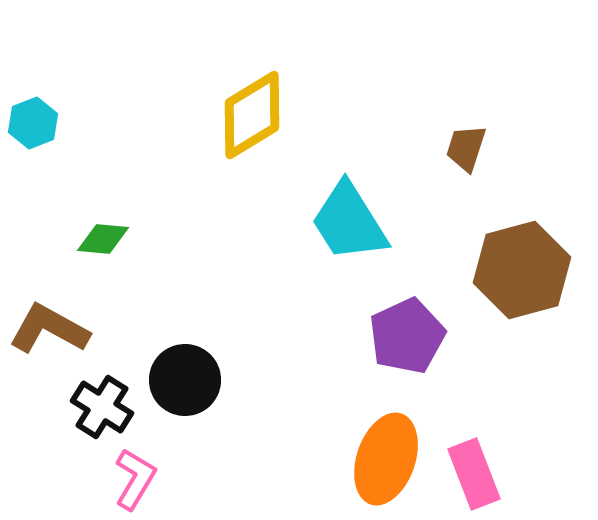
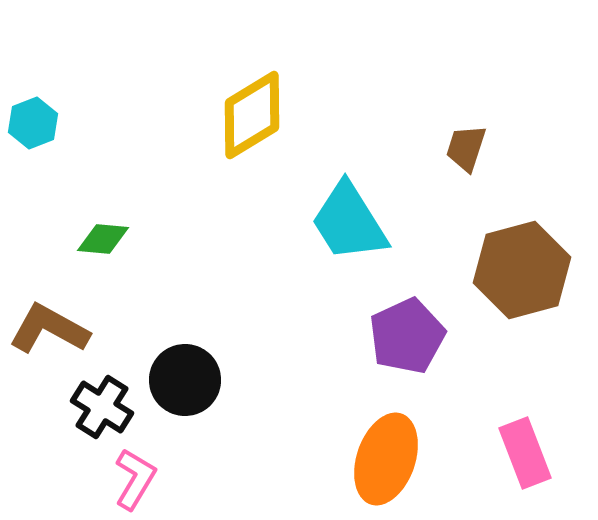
pink rectangle: moved 51 px right, 21 px up
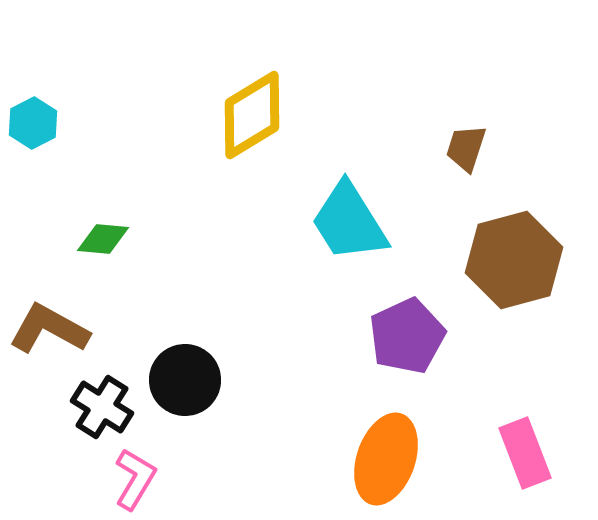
cyan hexagon: rotated 6 degrees counterclockwise
brown hexagon: moved 8 px left, 10 px up
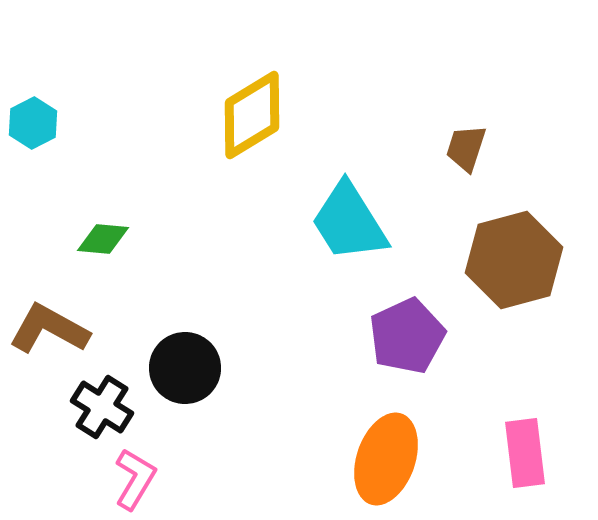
black circle: moved 12 px up
pink rectangle: rotated 14 degrees clockwise
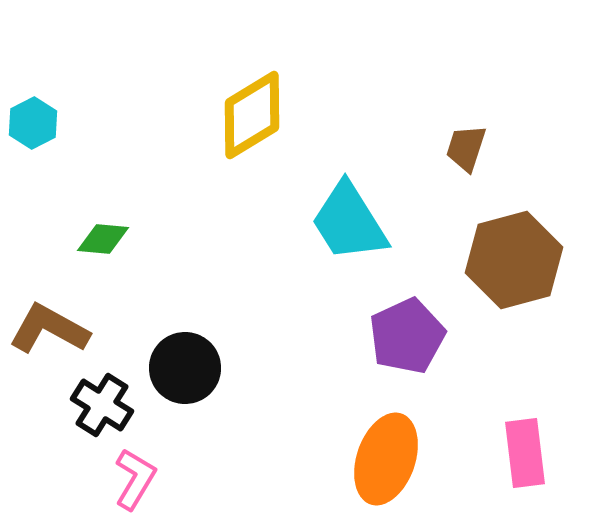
black cross: moved 2 px up
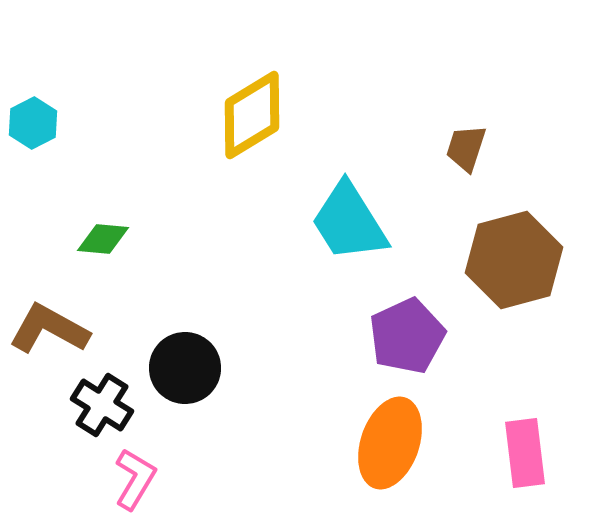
orange ellipse: moved 4 px right, 16 px up
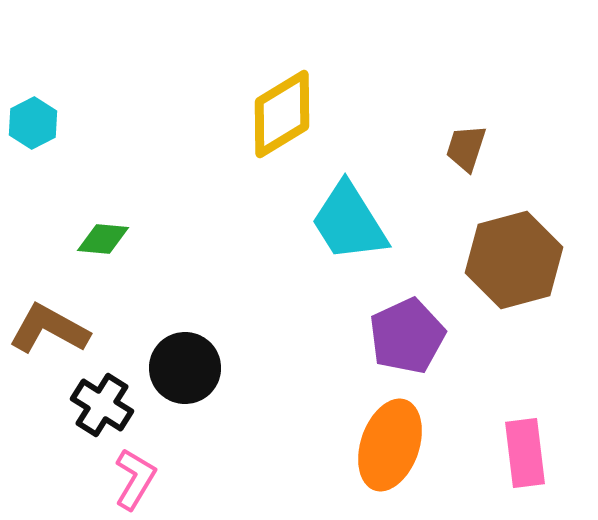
yellow diamond: moved 30 px right, 1 px up
orange ellipse: moved 2 px down
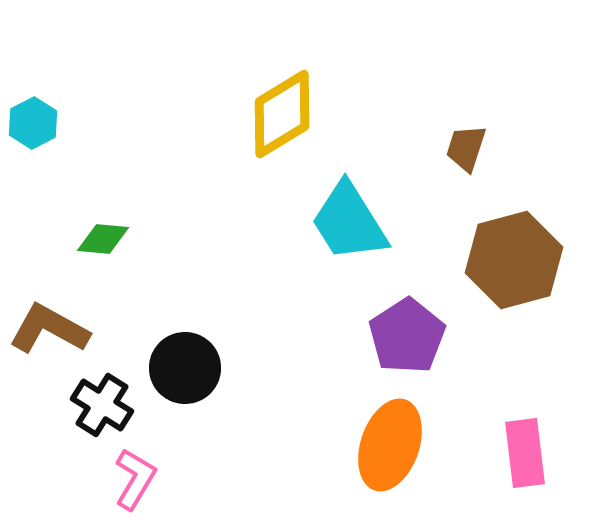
purple pentagon: rotated 8 degrees counterclockwise
